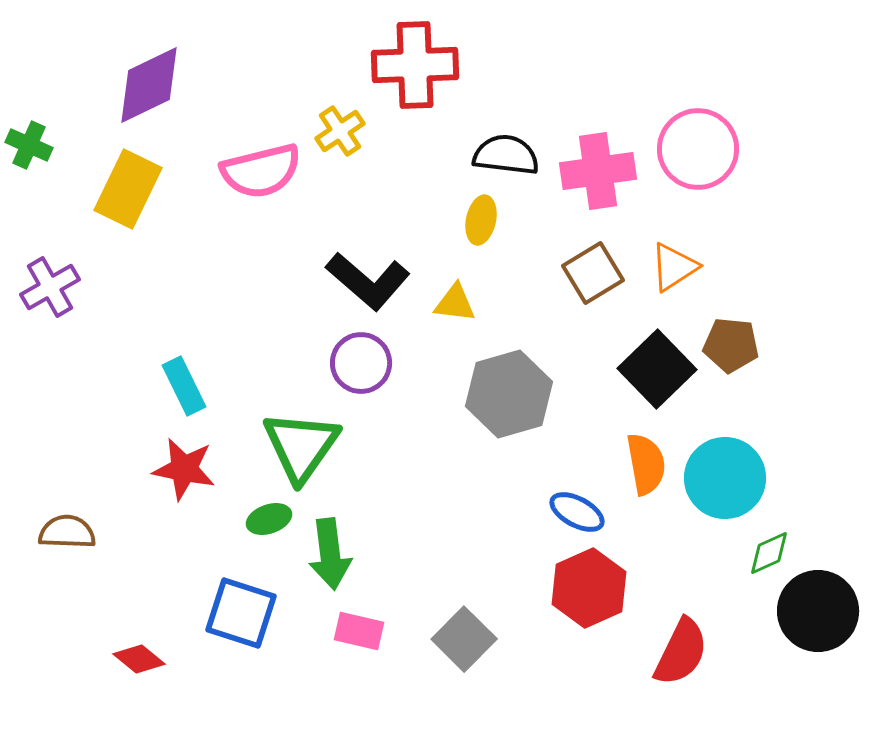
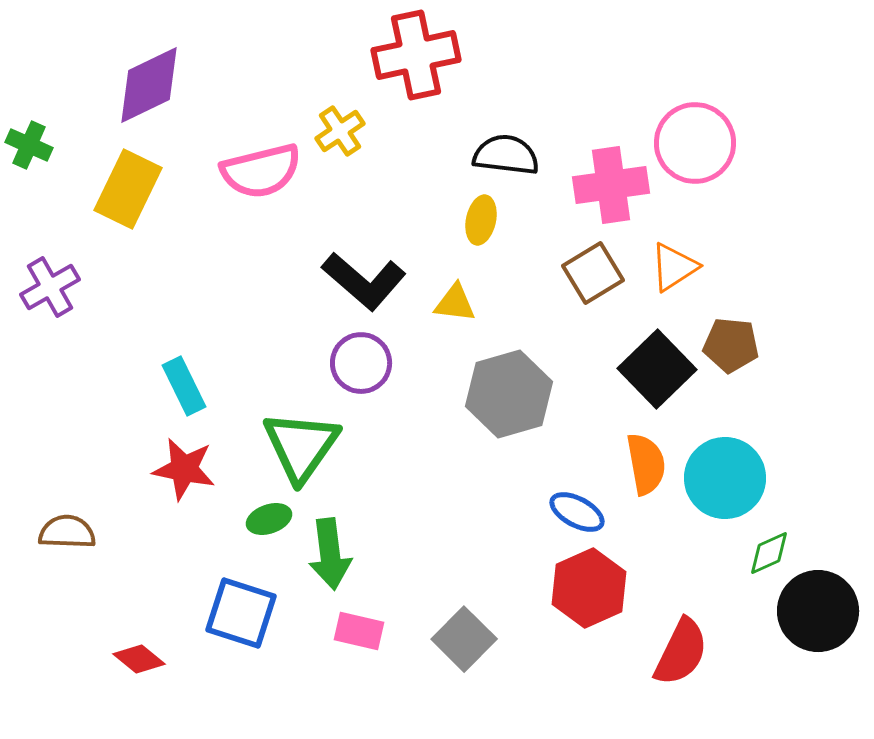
red cross: moved 1 px right, 10 px up; rotated 10 degrees counterclockwise
pink circle: moved 3 px left, 6 px up
pink cross: moved 13 px right, 14 px down
black L-shape: moved 4 px left
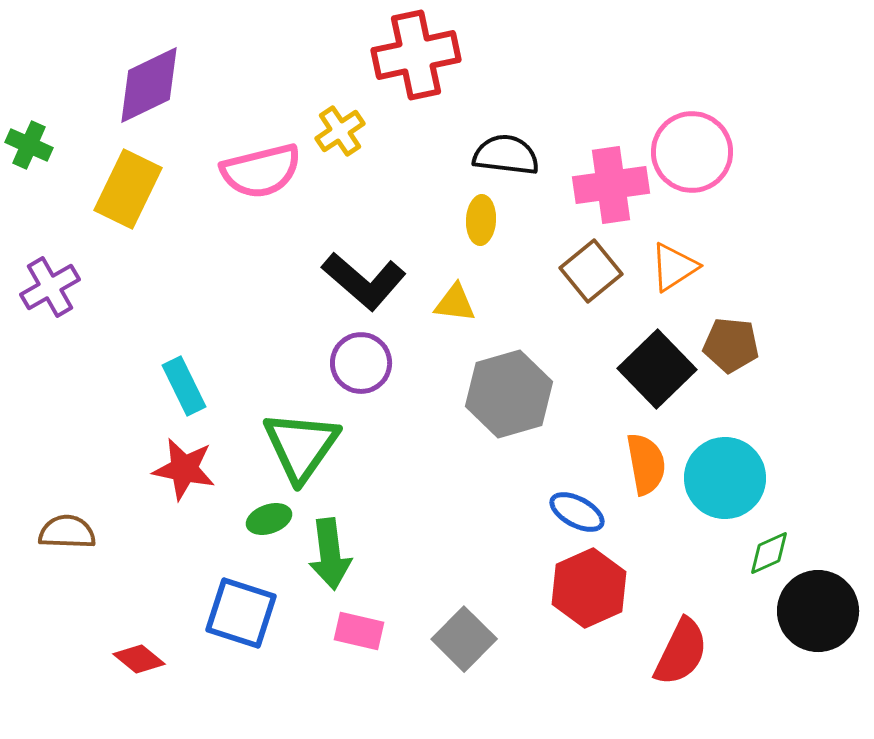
pink circle: moved 3 px left, 9 px down
yellow ellipse: rotated 9 degrees counterclockwise
brown square: moved 2 px left, 2 px up; rotated 8 degrees counterclockwise
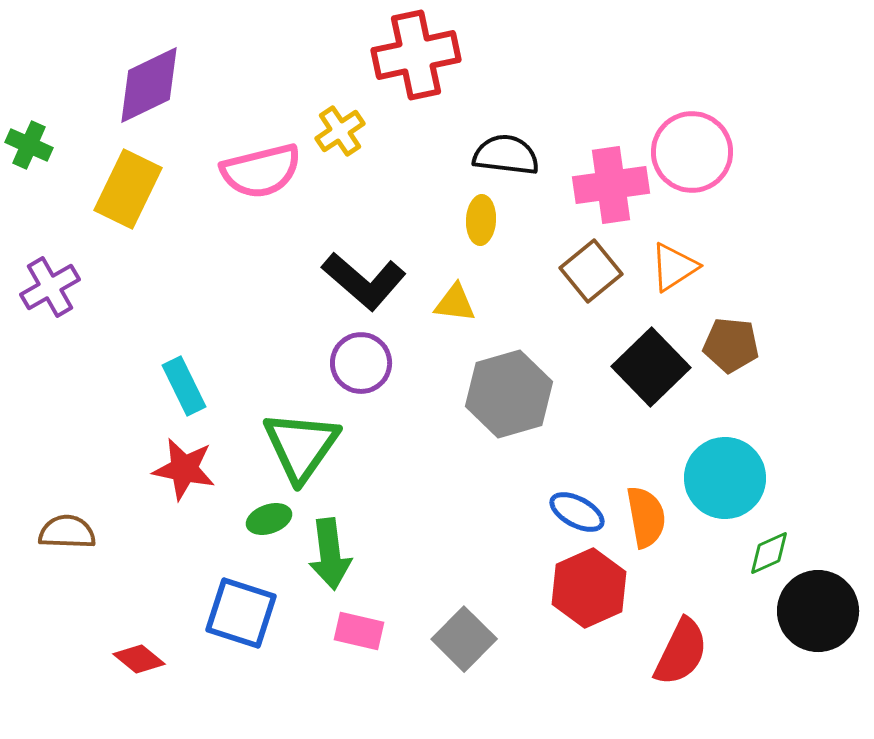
black square: moved 6 px left, 2 px up
orange semicircle: moved 53 px down
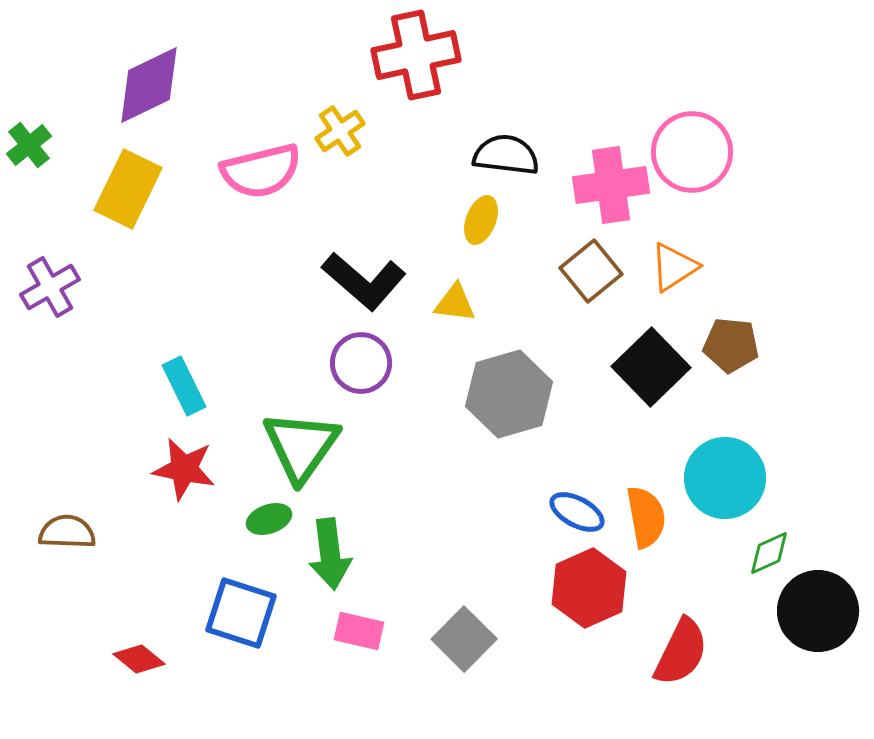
green cross: rotated 27 degrees clockwise
yellow ellipse: rotated 18 degrees clockwise
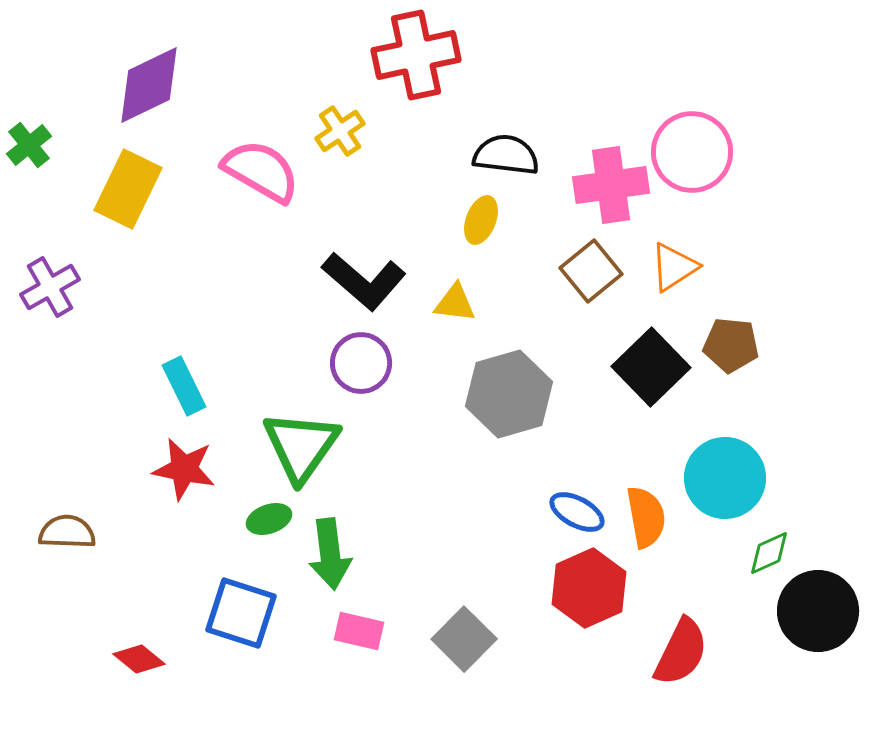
pink semicircle: rotated 136 degrees counterclockwise
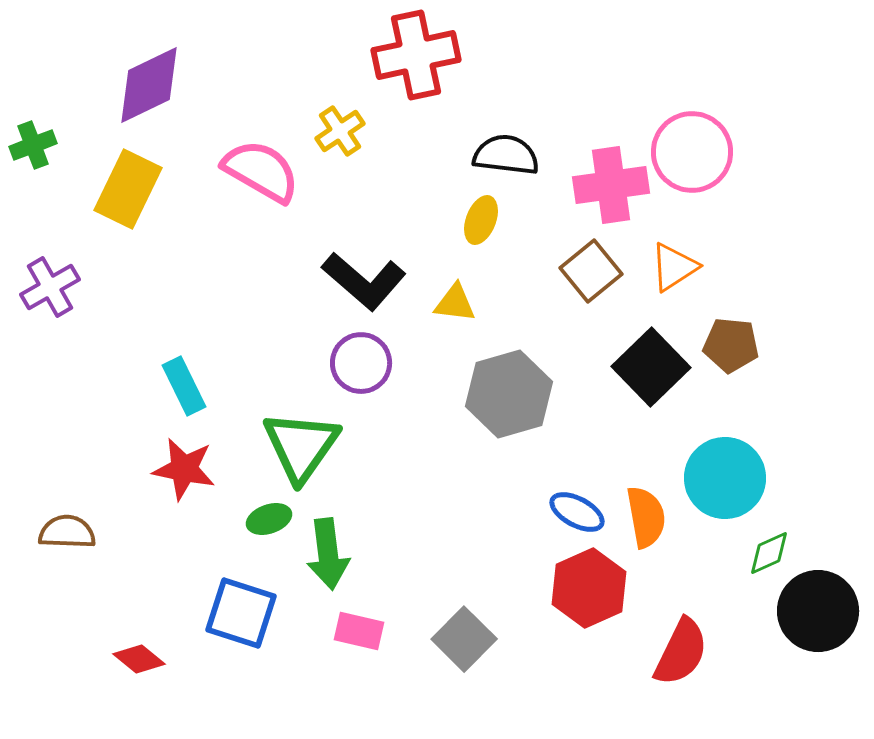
green cross: moved 4 px right; rotated 18 degrees clockwise
green arrow: moved 2 px left
